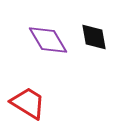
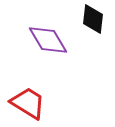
black diamond: moved 1 px left, 18 px up; rotated 16 degrees clockwise
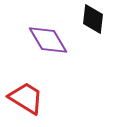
red trapezoid: moved 2 px left, 5 px up
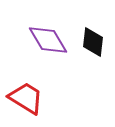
black diamond: moved 23 px down
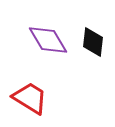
red trapezoid: moved 4 px right
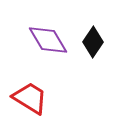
black diamond: rotated 28 degrees clockwise
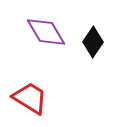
purple diamond: moved 2 px left, 8 px up
